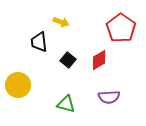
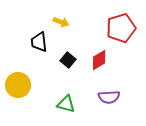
red pentagon: rotated 20 degrees clockwise
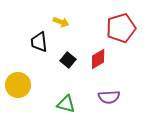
red diamond: moved 1 px left, 1 px up
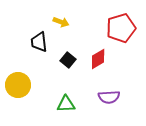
green triangle: rotated 18 degrees counterclockwise
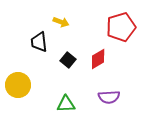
red pentagon: moved 1 px up
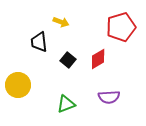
green triangle: rotated 18 degrees counterclockwise
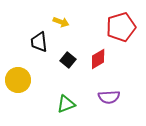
yellow circle: moved 5 px up
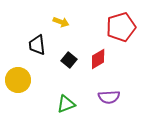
black trapezoid: moved 2 px left, 3 px down
black square: moved 1 px right
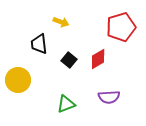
black trapezoid: moved 2 px right, 1 px up
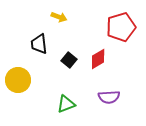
yellow arrow: moved 2 px left, 5 px up
